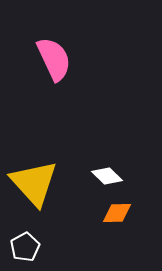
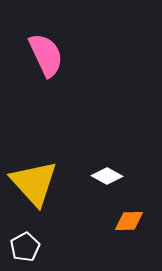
pink semicircle: moved 8 px left, 4 px up
white diamond: rotated 16 degrees counterclockwise
orange diamond: moved 12 px right, 8 px down
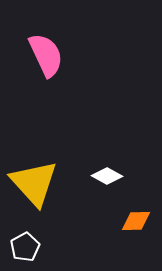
orange diamond: moved 7 px right
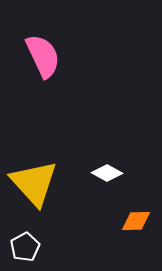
pink semicircle: moved 3 px left, 1 px down
white diamond: moved 3 px up
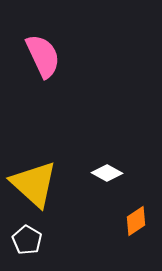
yellow triangle: moved 1 px down; rotated 6 degrees counterclockwise
orange diamond: rotated 32 degrees counterclockwise
white pentagon: moved 2 px right, 7 px up; rotated 12 degrees counterclockwise
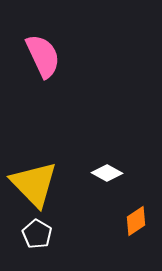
yellow triangle: rotated 4 degrees clockwise
white pentagon: moved 10 px right, 6 px up
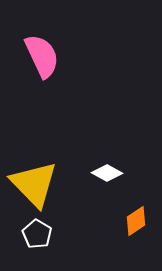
pink semicircle: moved 1 px left
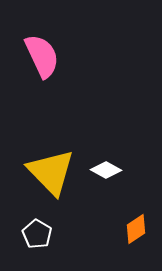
white diamond: moved 1 px left, 3 px up
yellow triangle: moved 17 px right, 12 px up
orange diamond: moved 8 px down
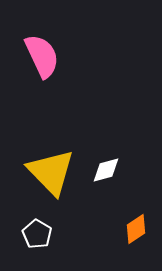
white diamond: rotated 44 degrees counterclockwise
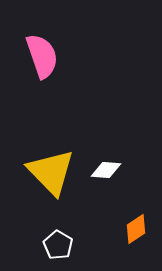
pink semicircle: rotated 6 degrees clockwise
white diamond: rotated 20 degrees clockwise
white pentagon: moved 21 px right, 11 px down
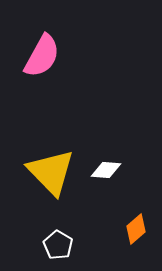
pink semicircle: rotated 48 degrees clockwise
orange diamond: rotated 8 degrees counterclockwise
